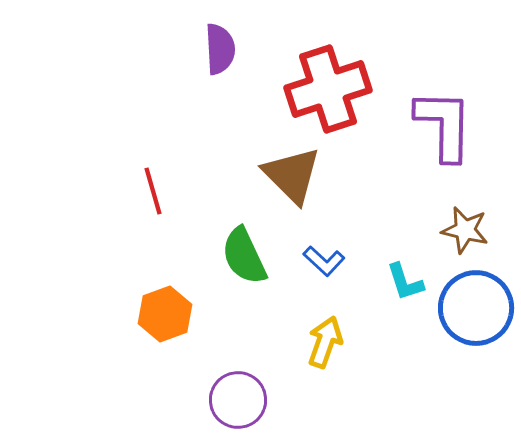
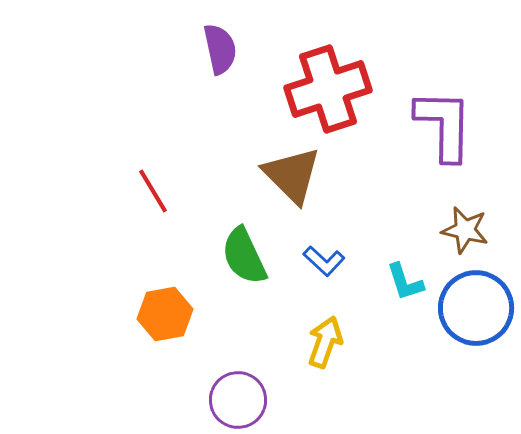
purple semicircle: rotated 9 degrees counterclockwise
red line: rotated 15 degrees counterclockwise
orange hexagon: rotated 10 degrees clockwise
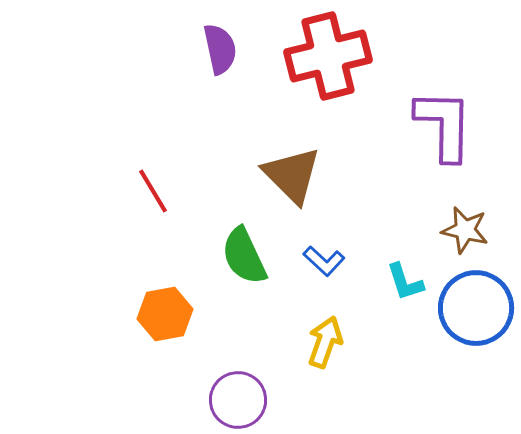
red cross: moved 33 px up; rotated 4 degrees clockwise
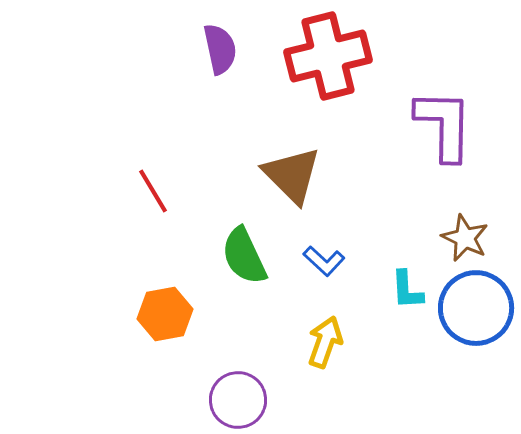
brown star: moved 8 px down; rotated 12 degrees clockwise
cyan L-shape: moved 2 px right, 8 px down; rotated 15 degrees clockwise
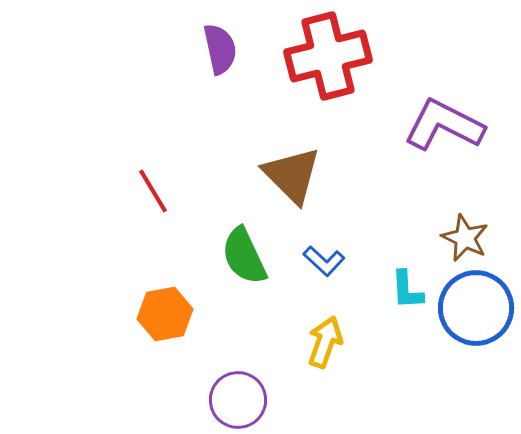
purple L-shape: rotated 64 degrees counterclockwise
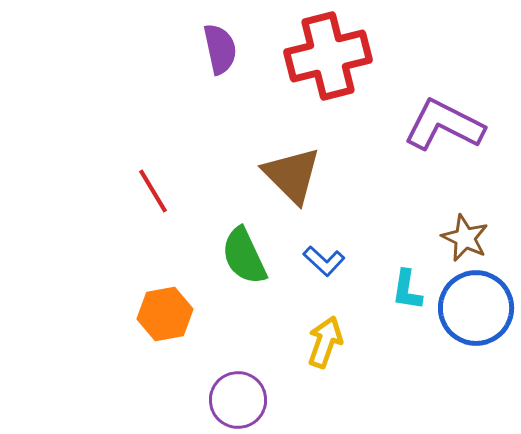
cyan L-shape: rotated 12 degrees clockwise
